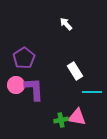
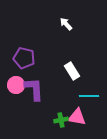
purple pentagon: rotated 25 degrees counterclockwise
white rectangle: moved 3 px left
cyan line: moved 3 px left, 4 px down
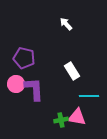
pink circle: moved 1 px up
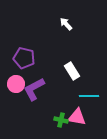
purple L-shape: rotated 115 degrees counterclockwise
green cross: rotated 24 degrees clockwise
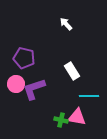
purple L-shape: rotated 10 degrees clockwise
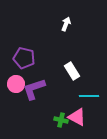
white arrow: rotated 64 degrees clockwise
pink triangle: rotated 18 degrees clockwise
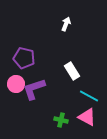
cyan line: rotated 30 degrees clockwise
pink triangle: moved 10 px right
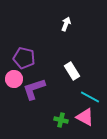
pink circle: moved 2 px left, 5 px up
cyan line: moved 1 px right, 1 px down
pink triangle: moved 2 px left
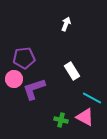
purple pentagon: rotated 20 degrees counterclockwise
cyan line: moved 2 px right, 1 px down
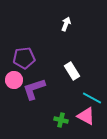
pink circle: moved 1 px down
pink triangle: moved 1 px right, 1 px up
